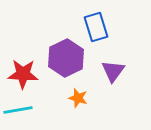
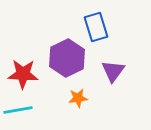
purple hexagon: moved 1 px right
orange star: rotated 24 degrees counterclockwise
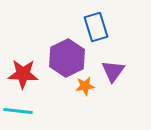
orange star: moved 7 px right, 12 px up
cyan line: moved 1 px down; rotated 16 degrees clockwise
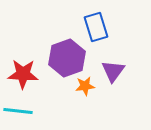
purple hexagon: rotated 6 degrees clockwise
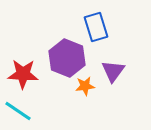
purple hexagon: rotated 18 degrees counterclockwise
cyan line: rotated 28 degrees clockwise
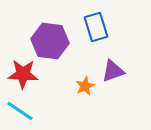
purple hexagon: moved 17 px left, 17 px up; rotated 15 degrees counterclockwise
purple triangle: rotated 35 degrees clockwise
orange star: rotated 18 degrees counterclockwise
cyan line: moved 2 px right
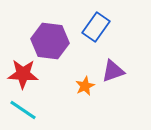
blue rectangle: rotated 52 degrees clockwise
cyan line: moved 3 px right, 1 px up
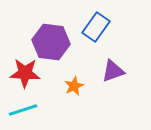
purple hexagon: moved 1 px right, 1 px down
red star: moved 2 px right, 1 px up
orange star: moved 11 px left
cyan line: rotated 52 degrees counterclockwise
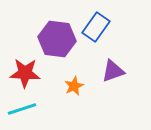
purple hexagon: moved 6 px right, 3 px up
cyan line: moved 1 px left, 1 px up
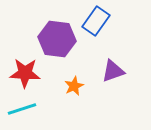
blue rectangle: moved 6 px up
